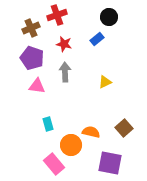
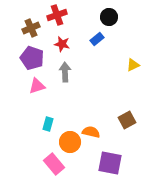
red star: moved 2 px left
yellow triangle: moved 28 px right, 17 px up
pink triangle: rotated 24 degrees counterclockwise
cyan rectangle: rotated 32 degrees clockwise
brown square: moved 3 px right, 8 px up; rotated 12 degrees clockwise
orange circle: moved 1 px left, 3 px up
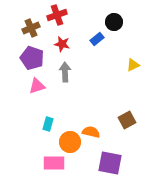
black circle: moved 5 px right, 5 px down
pink rectangle: moved 1 px up; rotated 50 degrees counterclockwise
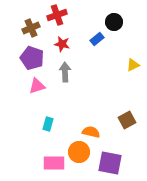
orange circle: moved 9 px right, 10 px down
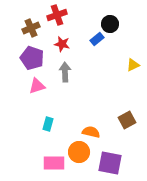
black circle: moved 4 px left, 2 px down
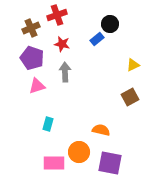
brown square: moved 3 px right, 23 px up
orange semicircle: moved 10 px right, 2 px up
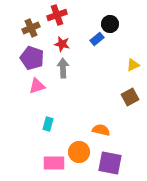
gray arrow: moved 2 px left, 4 px up
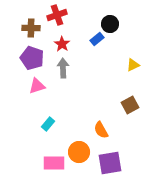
brown cross: rotated 24 degrees clockwise
red star: rotated 21 degrees clockwise
brown square: moved 8 px down
cyan rectangle: rotated 24 degrees clockwise
orange semicircle: rotated 132 degrees counterclockwise
purple square: rotated 20 degrees counterclockwise
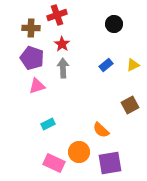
black circle: moved 4 px right
blue rectangle: moved 9 px right, 26 px down
cyan rectangle: rotated 24 degrees clockwise
orange semicircle: rotated 18 degrees counterclockwise
pink rectangle: rotated 25 degrees clockwise
